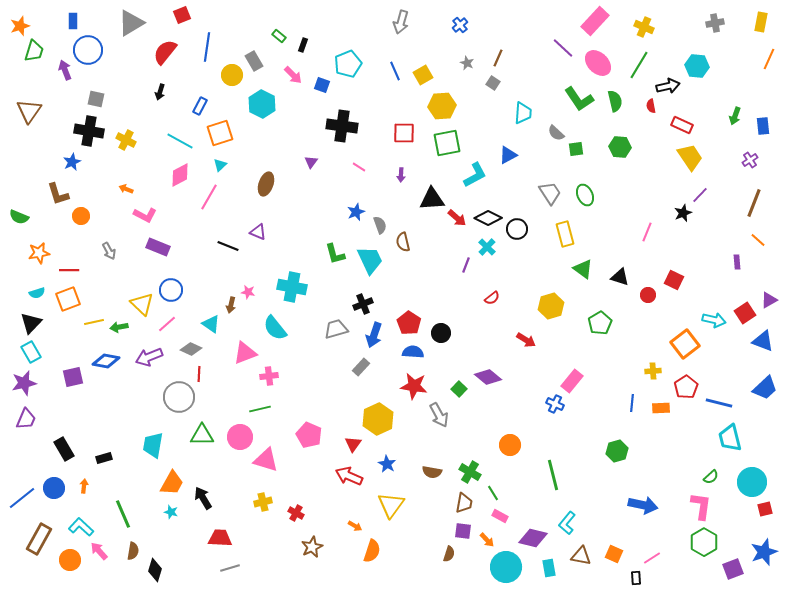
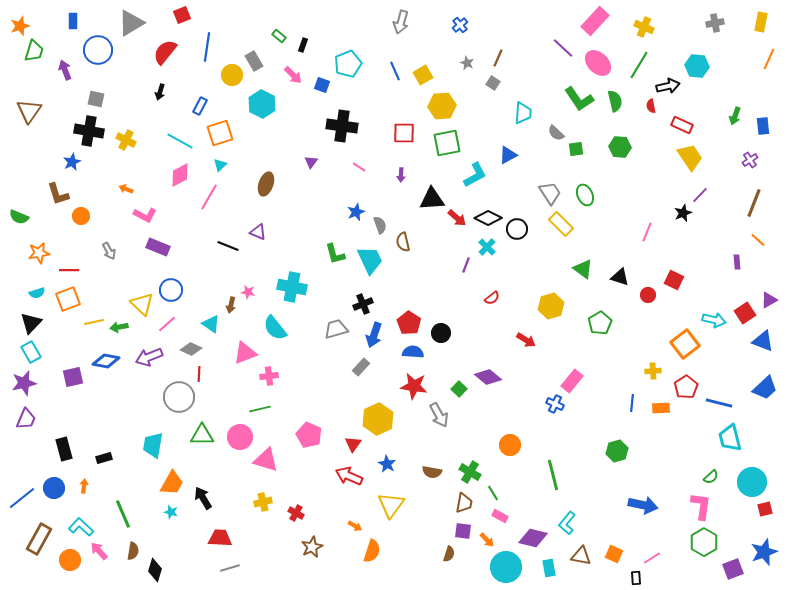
blue circle at (88, 50): moved 10 px right
yellow rectangle at (565, 234): moved 4 px left, 10 px up; rotated 30 degrees counterclockwise
black rectangle at (64, 449): rotated 15 degrees clockwise
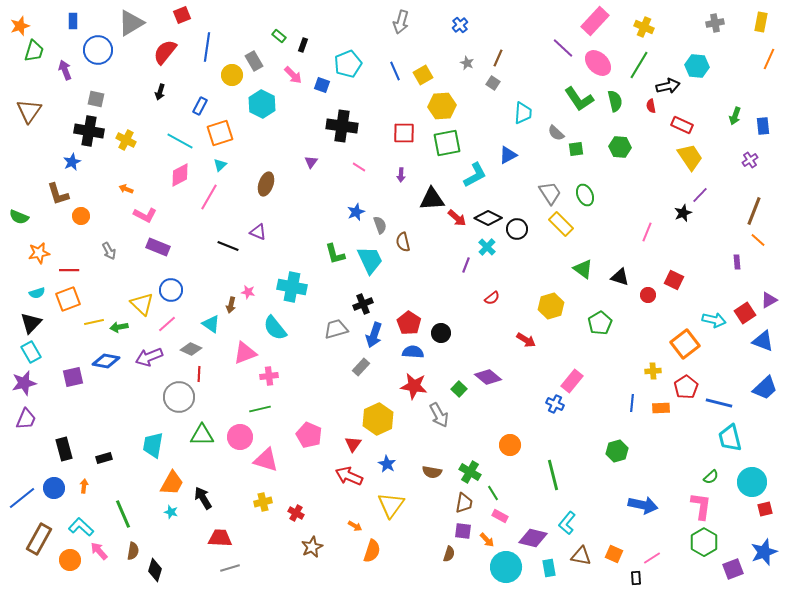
brown line at (754, 203): moved 8 px down
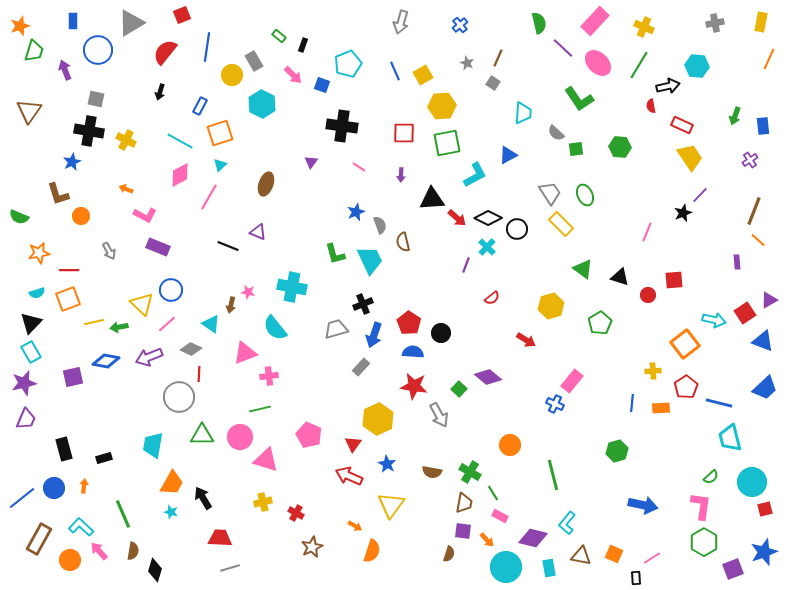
green semicircle at (615, 101): moved 76 px left, 78 px up
red square at (674, 280): rotated 30 degrees counterclockwise
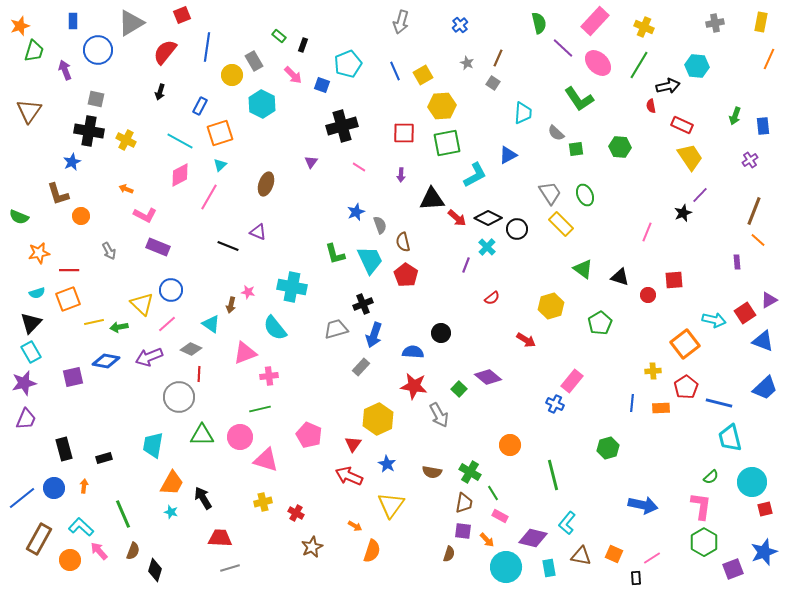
black cross at (342, 126): rotated 24 degrees counterclockwise
red pentagon at (409, 323): moved 3 px left, 48 px up
green hexagon at (617, 451): moved 9 px left, 3 px up
brown semicircle at (133, 551): rotated 12 degrees clockwise
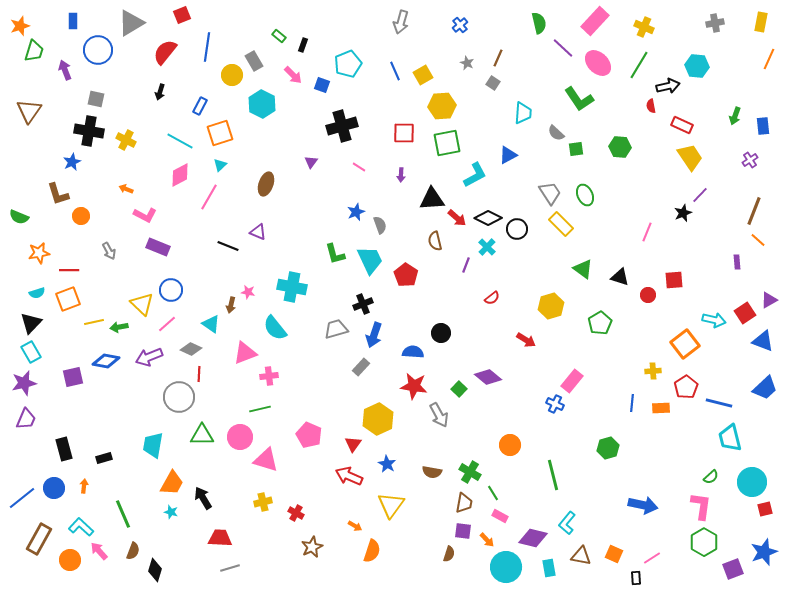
brown semicircle at (403, 242): moved 32 px right, 1 px up
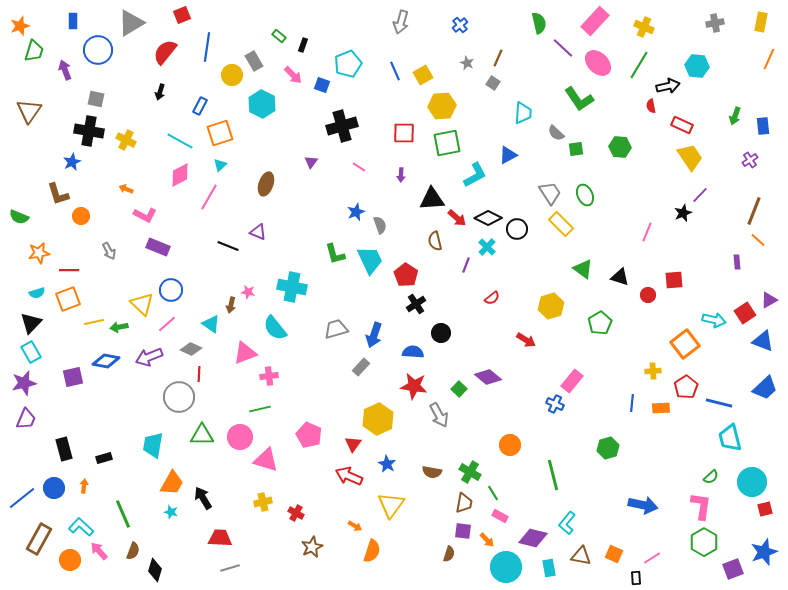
black cross at (363, 304): moved 53 px right; rotated 12 degrees counterclockwise
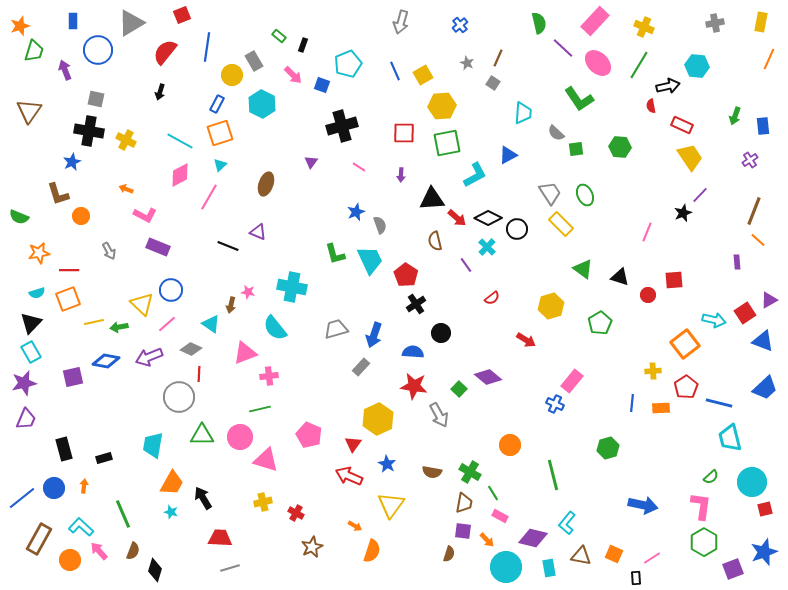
blue rectangle at (200, 106): moved 17 px right, 2 px up
purple line at (466, 265): rotated 56 degrees counterclockwise
